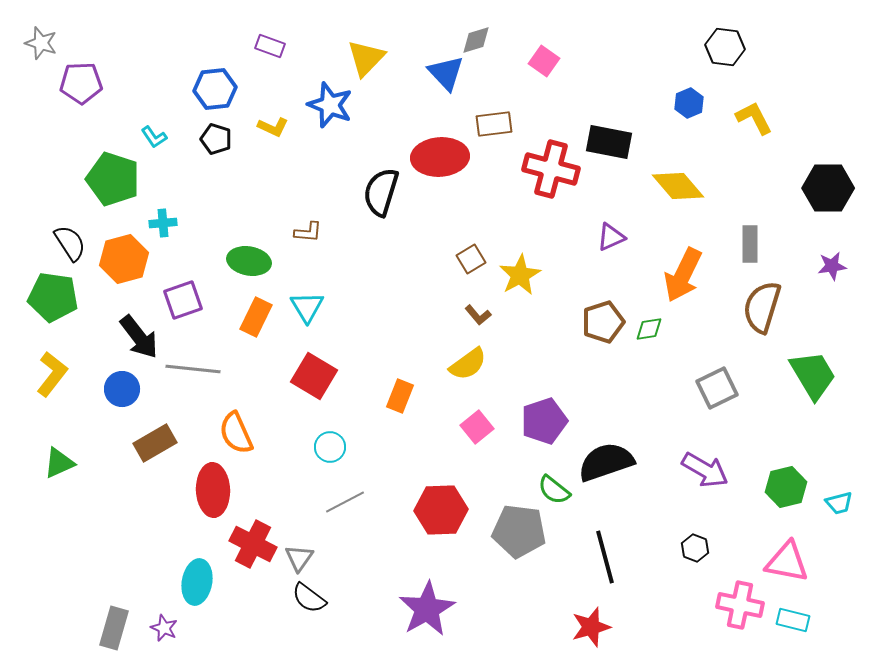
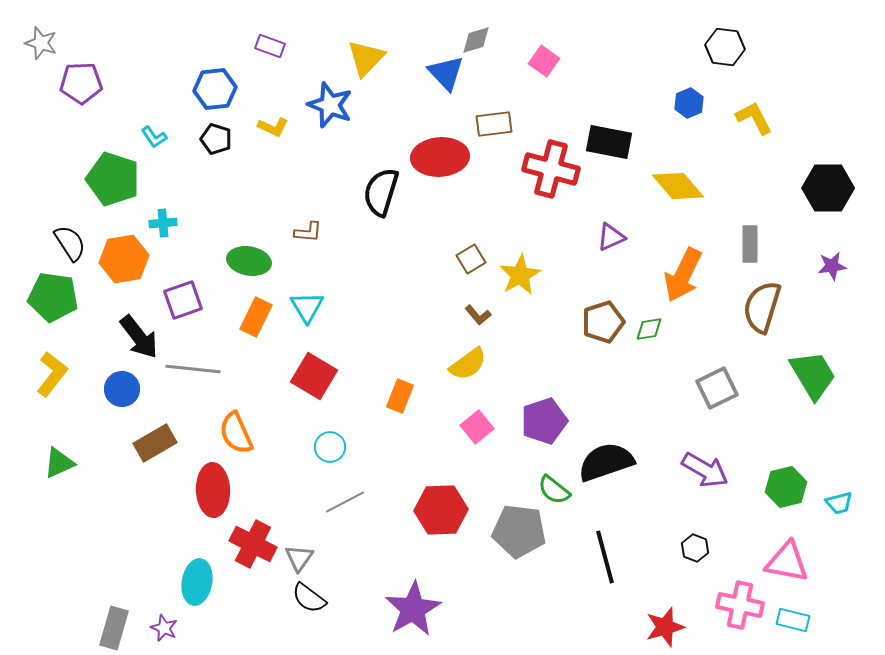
orange hexagon at (124, 259): rotated 6 degrees clockwise
purple star at (427, 609): moved 14 px left
red star at (591, 627): moved 74 px right
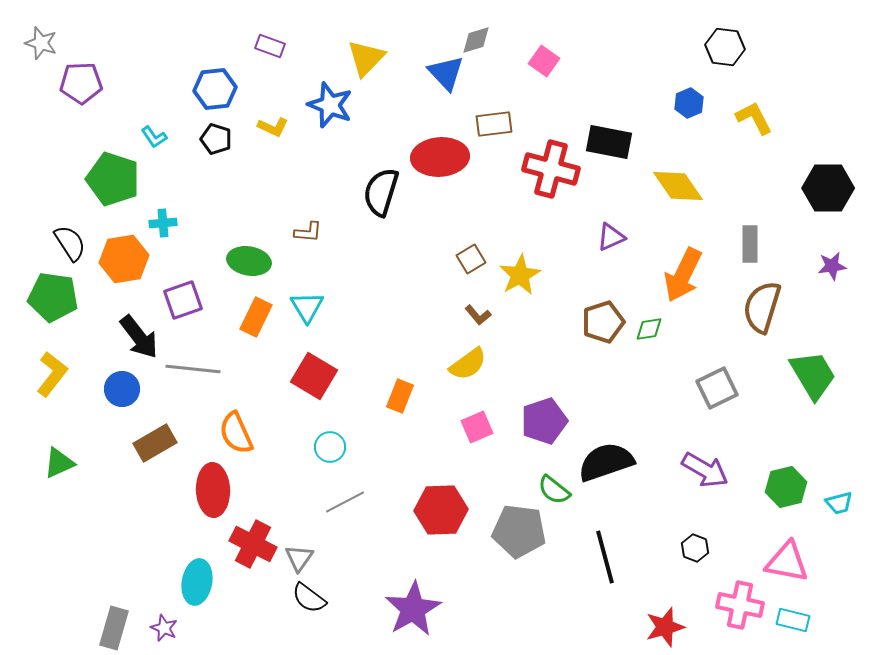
yellow diamond at (678, 186): rotated 6 degrees clockwise
pink square at (477, 427): rotated 16 degrees clockwise
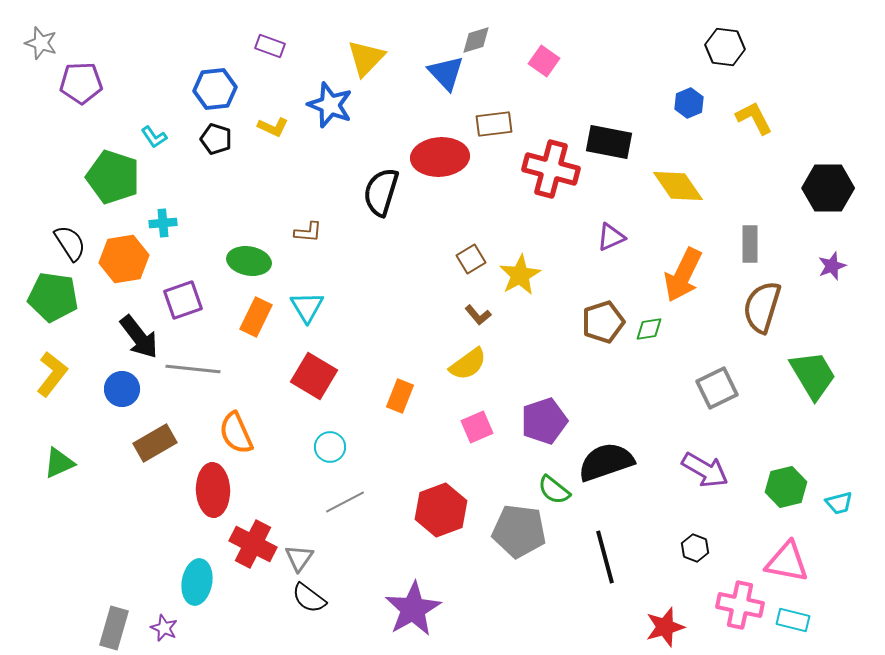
green pentagon at (113, 179): moved 2 px up
purple star at (832, 266): rotated 12 degrees counterclockwise
red hexagon at (441, 510): rotated 18 degrees counterclockwise
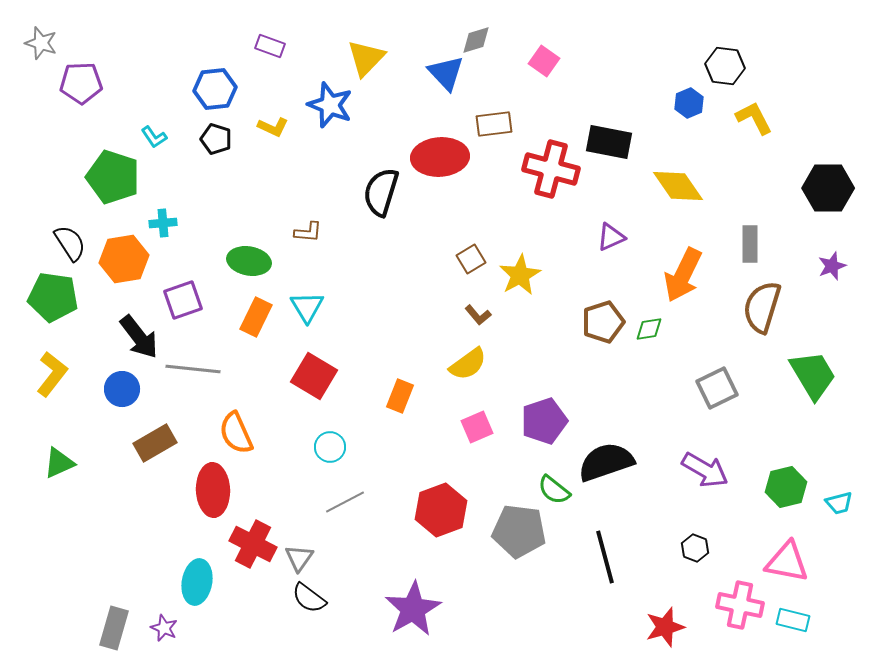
black hexagon at (725, 47): moved 19 px down
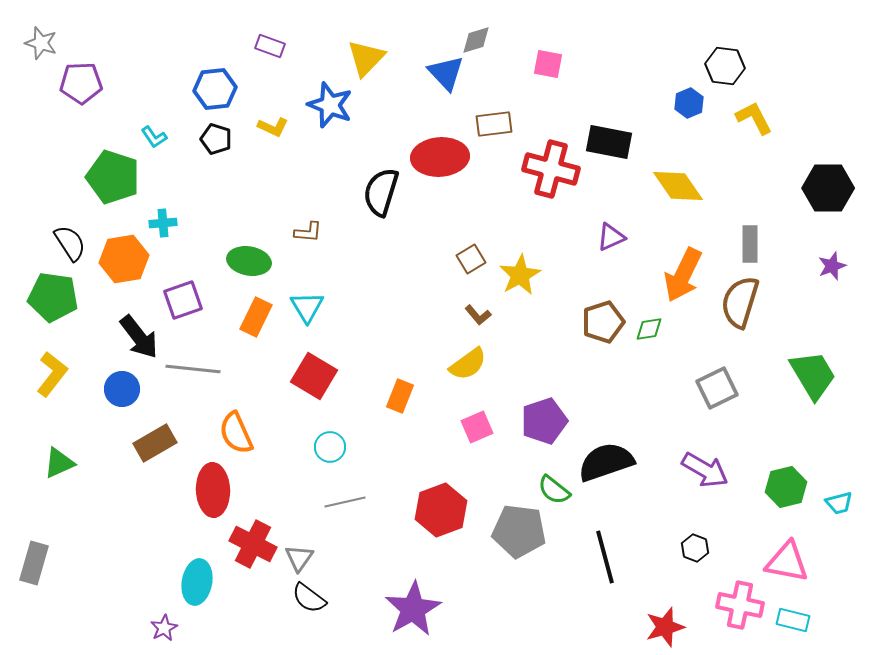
pink square at (544, 61): moved 4 px right, 3 px down; rotated 24 degrees counterclockwise
brown semicircle at (762, 307): moved 22 px left, 5 px up
gray line at (345, 502): rotated 15 degrees clockwise
gray rectangle at (114, 628): moved 80 px left, 65 px up
purple star at (164, 628): rotated 20 degrees clockwise
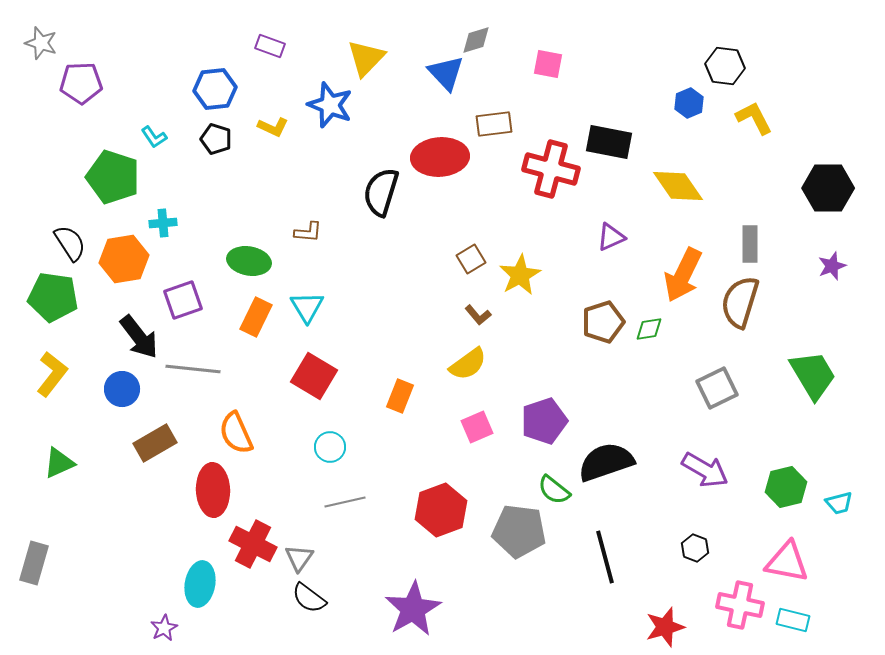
cyan ellipse at (197, 582): moved 3 px right, 2 px down
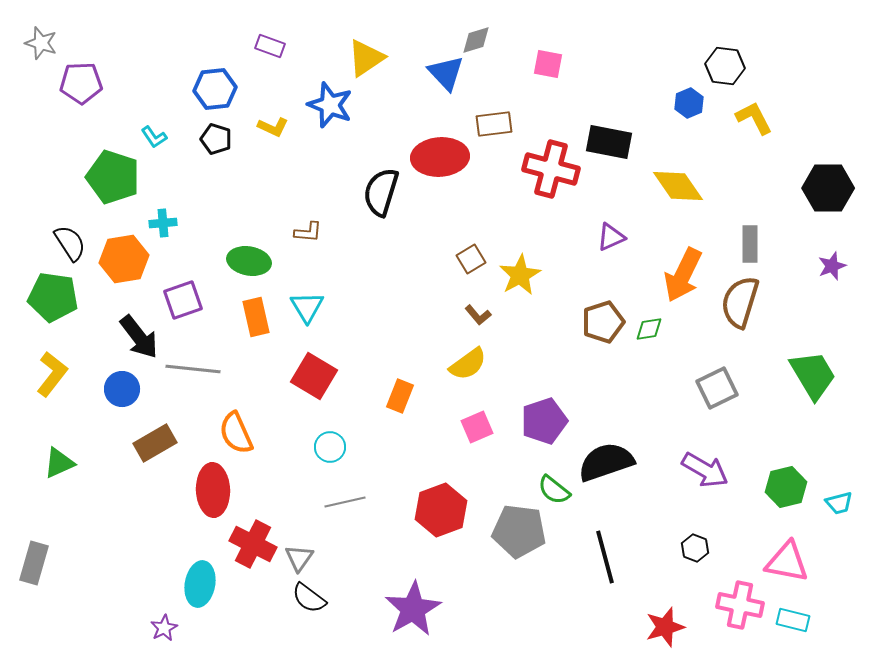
yellow triangle at (366, 58): rotated 12 degrees clockwise
orange rectangle at (256, 317): rotated 39 degrees counterclockwise
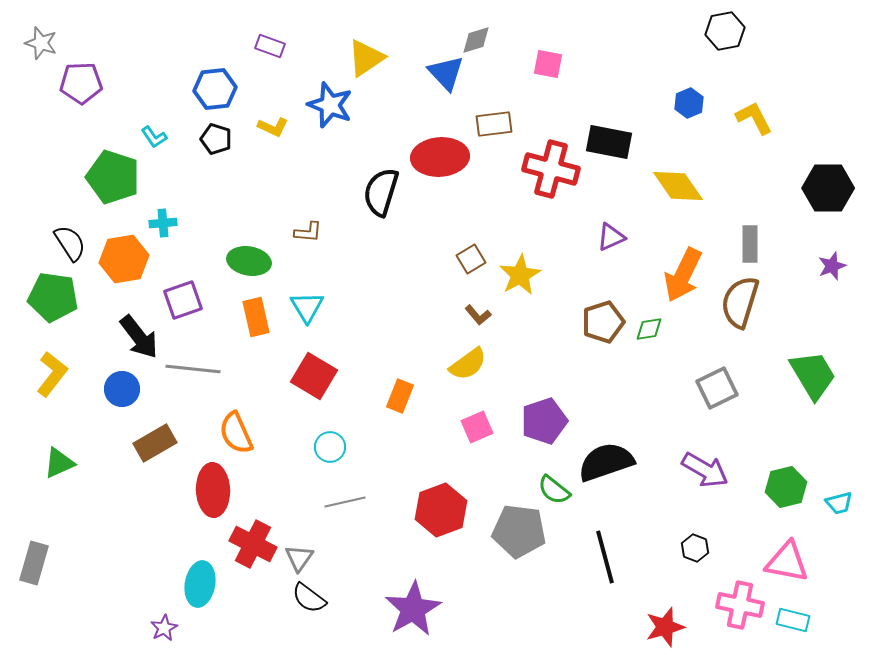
black hexagon at (725, 66): moved 35 px up; rotated 18 degrees counterclockwise
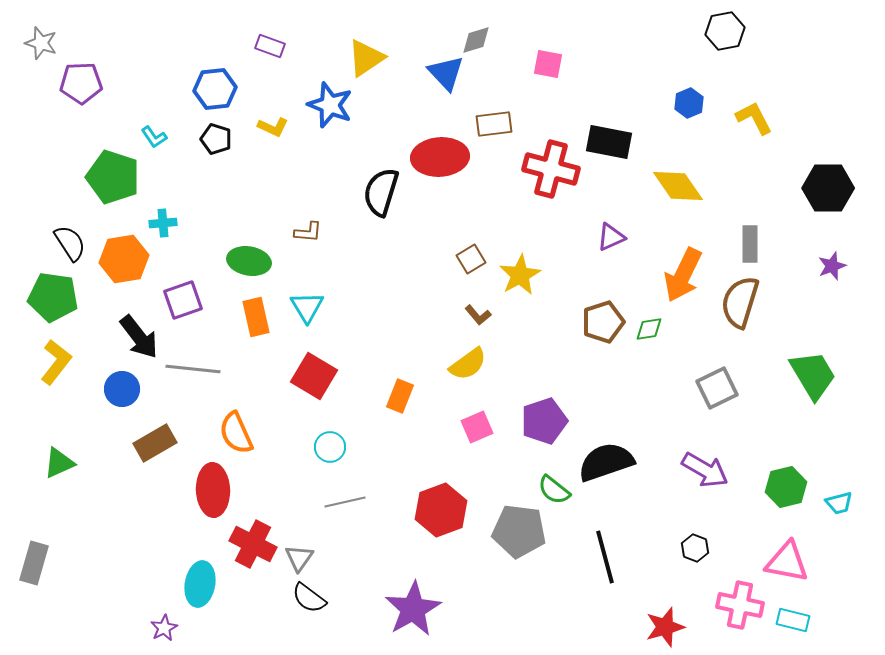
yellow L-shape at (52, 374): moved 4 px right, 12 px up
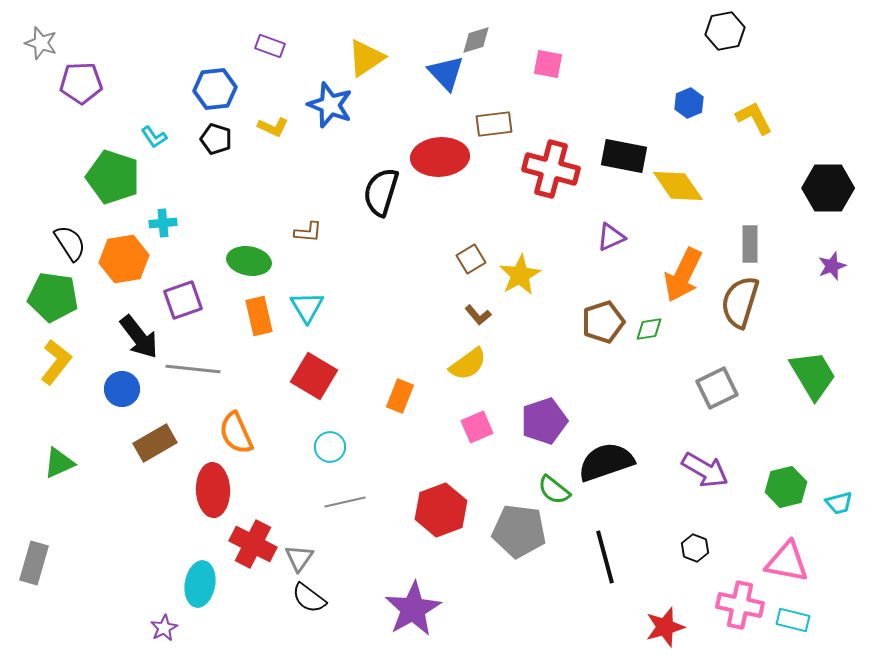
black rectangle at (609, 142): moved 15 px right, 14 px down
orange rectangle at (256, 317): moved 3 px right, 1 px up
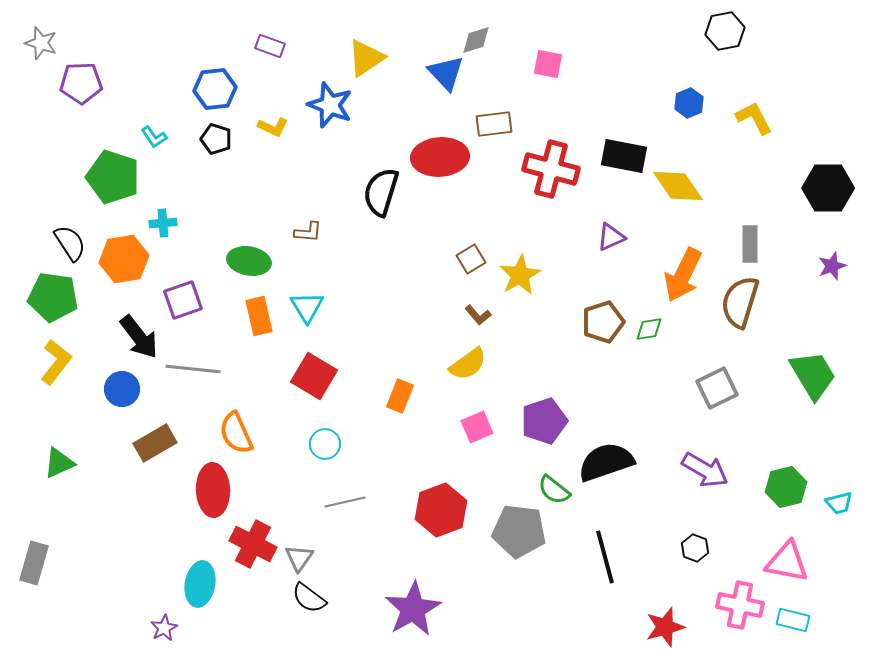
cyan circle at (330, 447): moved 5 px left, 3 px up
